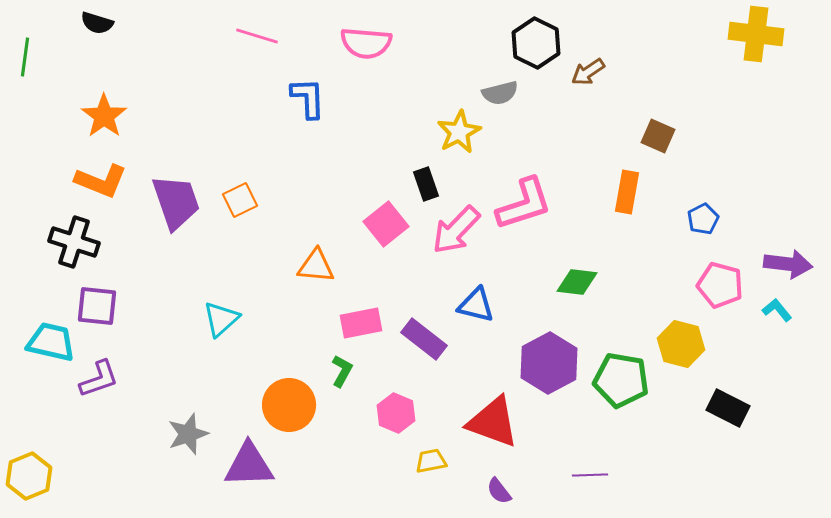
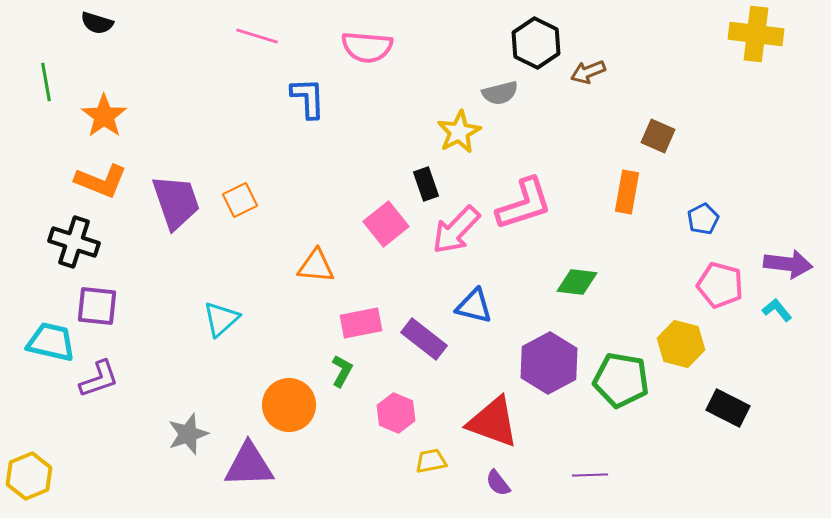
pink semicircle at (366, 43): moved 1 px right, 4 px down
green line at (25, 57): moved 21 px right, 25 px down; rotated 18 degrees counterclockwise
brown arrow at (588, 72): rotated 12 degrees clockwise
blue triangle at (476, 305): moved 2 px left, 1 px down
purple semicircle at (499, 491): moved 1 px left, 8 px up
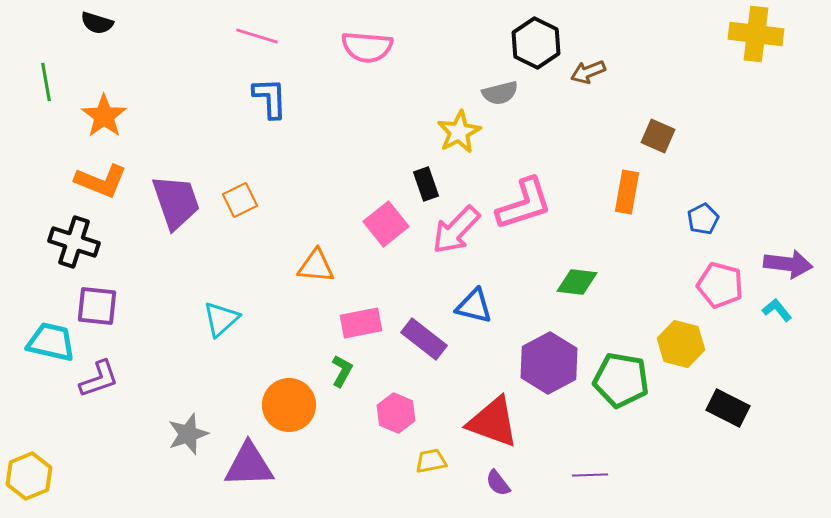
blue L-shape at (308, 98): moved 38 px left
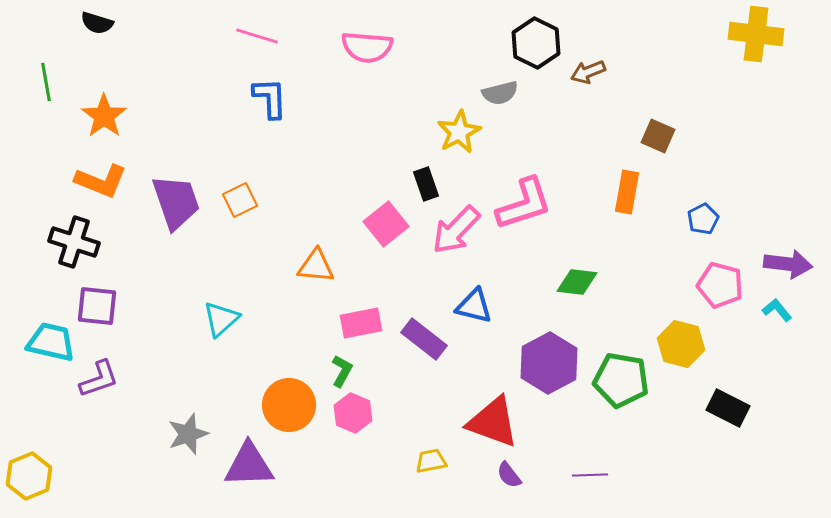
pink hexagon at (396, 413): moved 43 px left
purple semicircle at (498, 483): moved 11 px right, 8 px up
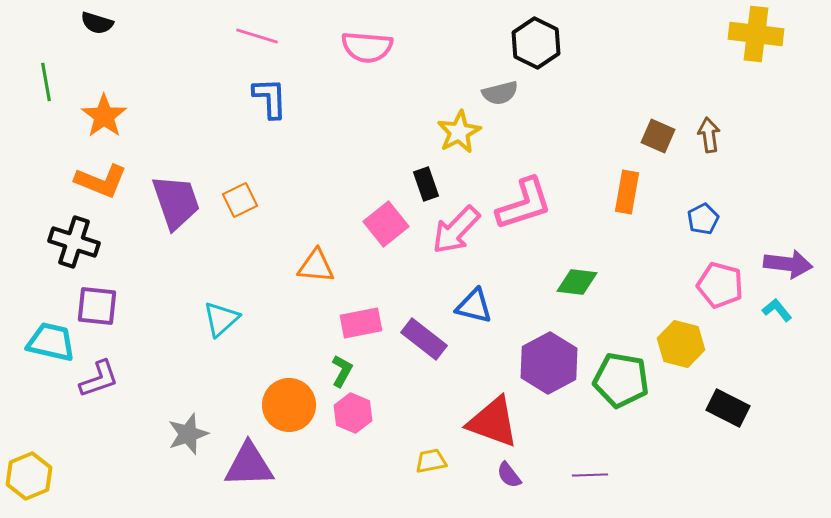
brown arrow at (588, 72): moved 121 px right, 63 px down; rotated 104 degrees clockwise
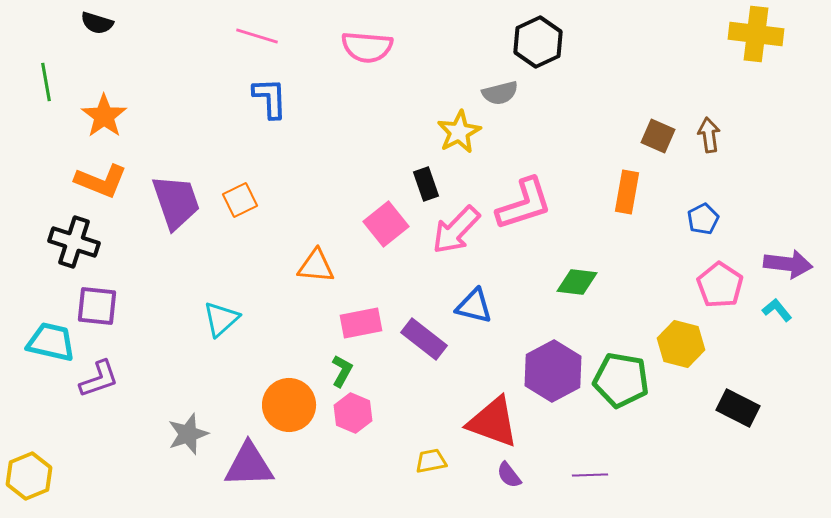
black hexagon at (536, 43): moved 2 px right, 1 px up; rotated 9 degrees clockwise
pink pentagon at (720, 285): rotated 18 degrees clockwise
purple hexagon at (549, 363): moved 4 px right, 8 px down
black rectangle at (728, 408): moved 10 px right
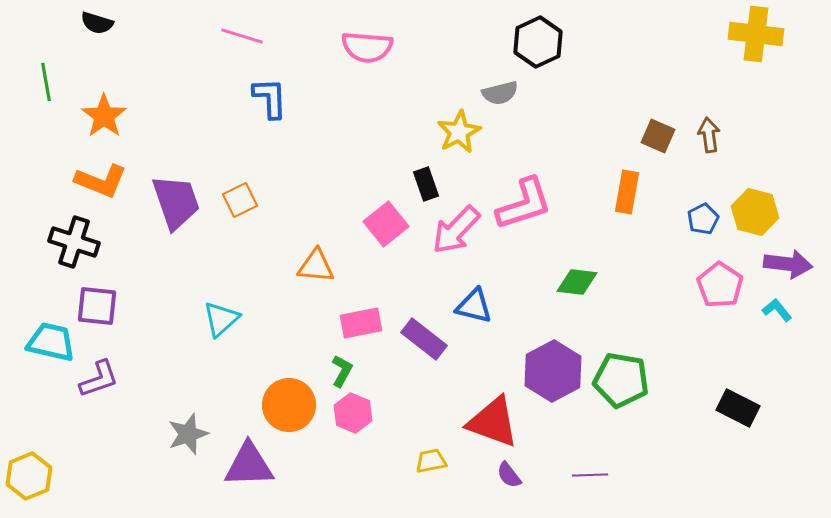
pink line at (257, 36): moved 15 px left
yellow hexagon at (681, 344): moved 74 px right, 132 px up
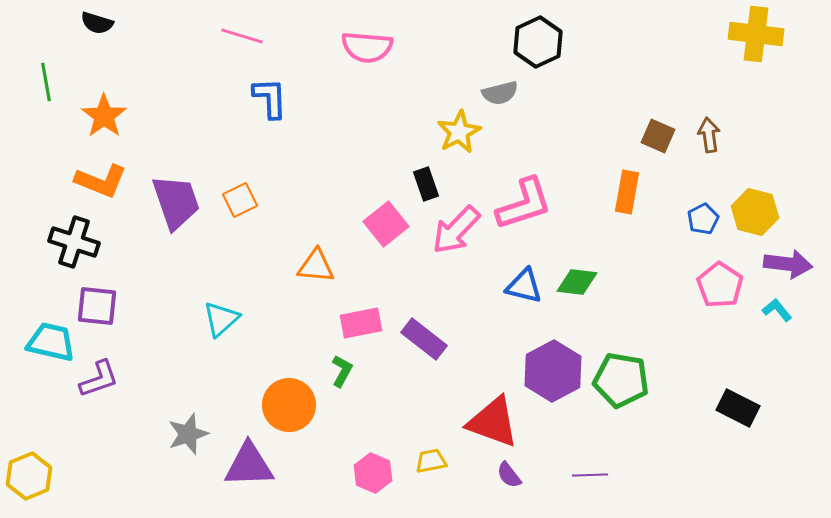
blue triangle at (474, 306): moved 50 px right, 20 px up
pink hexagon at (353, 413): moved 20 px right, 60 px down
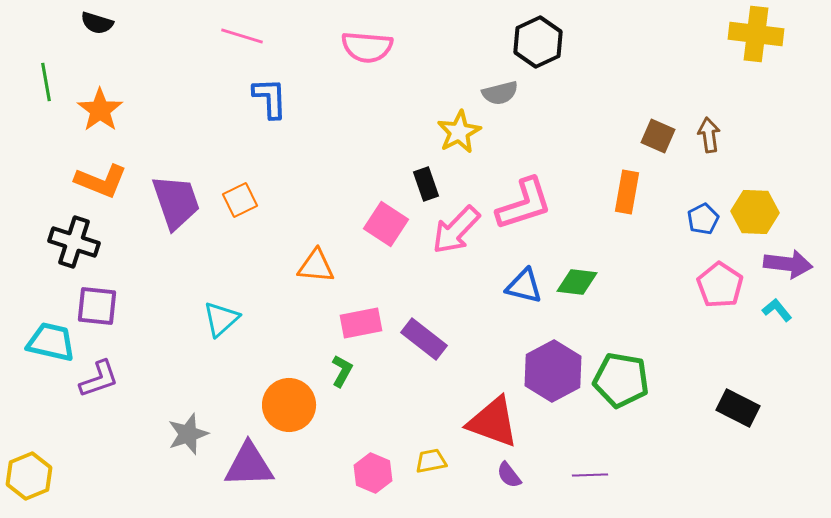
orange star at (104, 116): moved 4 px left, 6 px up
yellow hexagon at (755, 212): rotated 12 degrees counterclockwise
pink square at (386, 224): rotated 18 degrees counterclockwise
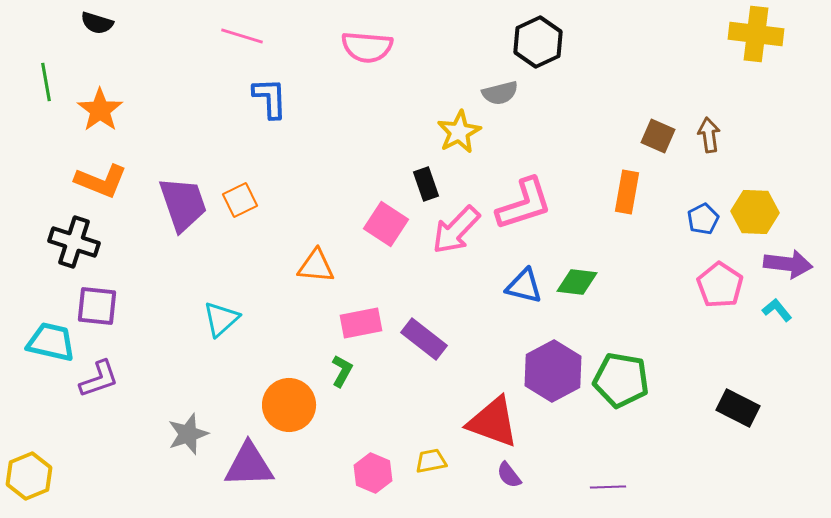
purple trapezoid at (176, 202): moved 7 px right, 2 px down
purple line at (590, 475): moved 18 px right, 12 px down
